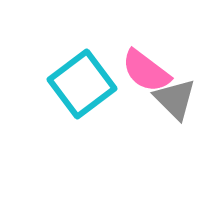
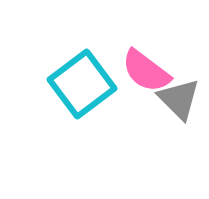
gray triangle: moved 4 px right
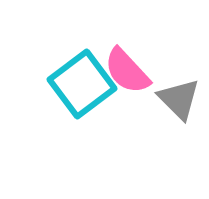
pink semicircle: moved 19 px left; rotated 10 degrees clockwise
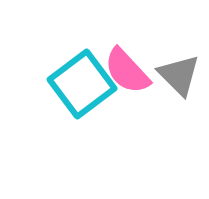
gray triangle: moved 24 px up
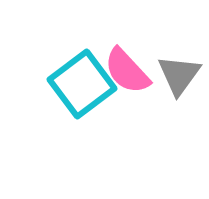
gray triangle: rotated 21 degrees clockwise
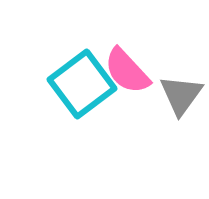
gray triangle: moved 2 px right, 20 px down
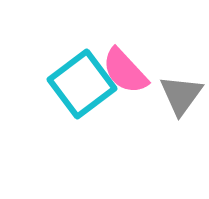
pink semicircle: moved 2 px left
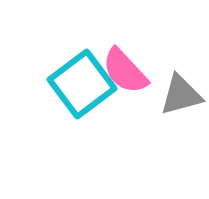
gray triangle: rotated 39 degrees clockwise
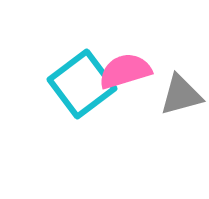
pink semicircle: rotated 116 degrees clockwise
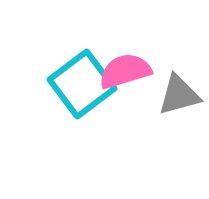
gray triangle: moved 2 px left
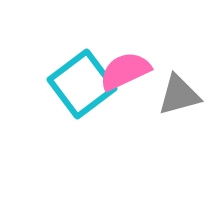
pink semicircle: rotated 8 degrees counterclockwise
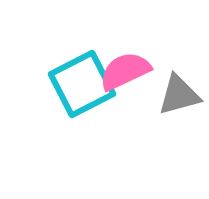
cyan square: rotated 10 degrees clockwise
